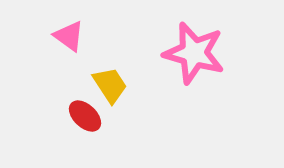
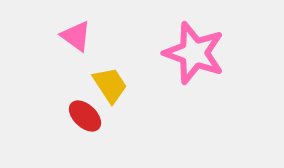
pink triangle: moved 7 px right
pink star: rotated 4 degrees clockwise
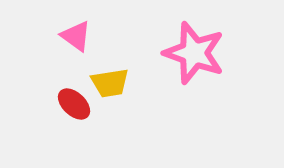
yellow trapezoid: moved 2 px up; rotated 114 degrees clockwise
red ellipse: moved 11 px left, 12 px up
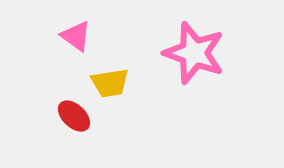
red ellipse: moved 12 px down
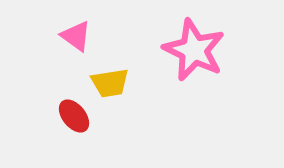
pink star: moved 3 px up; rotated 6 degrees clockwise
red ellipse: rotated 8 degrees clockwise
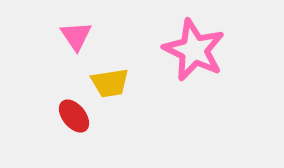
pink triangle: rotated 20 degrees clockwise
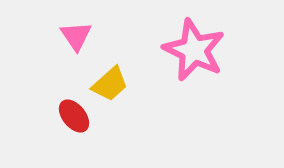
yellow trapezoid: moved 1 px down; rotated 33 degrees counterclockwise
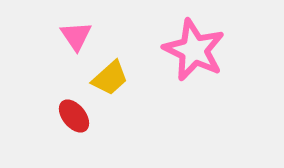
yellow trapezoid: moved 6 px up
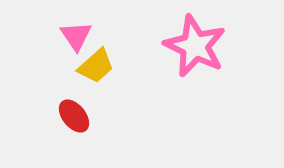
pink star: moved 1 px right, 4 px up
yellow trapezoid: moved 14 px left, 12 px up
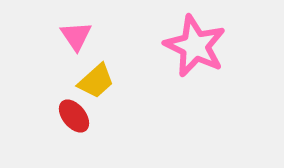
yellow trapezoid: moved 15 px down
